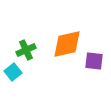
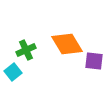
orange diamond: rotated 72 degrees clockwise
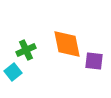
orange diamond: rotated 20 degrees clockwise
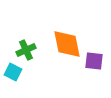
cyan square: rotated 24 degrees counterclockwise
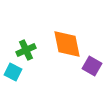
purple square: moved 2 px left, 5 px down; rotated 24 degrees clockwise
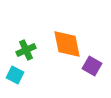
cyan square: moved 2 px right, 3 px down
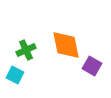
orange diamond: moved 1 px left, 1 px down
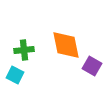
green cross: moved 2 px left; rotated 18 degrees clockwise
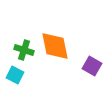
orange diamond: moved 11 px left, 1 px down
green cross: rotated 24 degrees clockwise
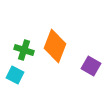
orange diamond: rotated 32 degrees clockwise
purple square: moved 1 px left
